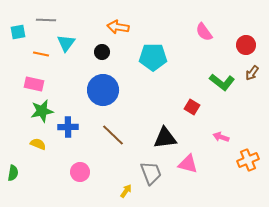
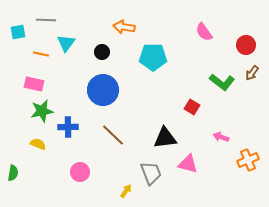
orange arrow: moved 6 px right
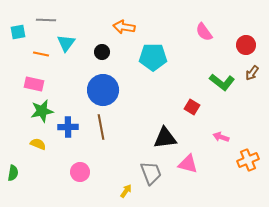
brown line: moved 12 px left, 8 px up; rotated 35 degrees clockwise
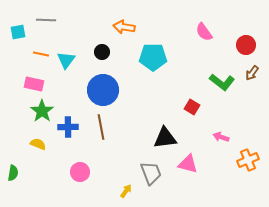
cyan triangle: moved 17 px down
green star: rotated 25 degrees counterclockwise
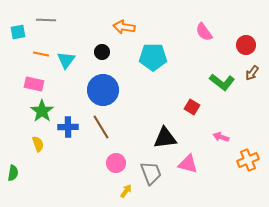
brown line: rotated 20 degrees counterclockwise
yellow semicircle: rotated 49 degrees clockwise
pink circle: moved 36 px right, 9 px up
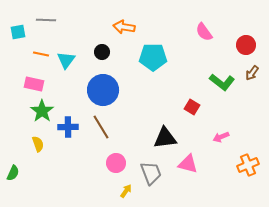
pink arrow: rotated 42 degrees counterclockwise
orange cross: moved 5 px down
green semicircle: rotated 14 degrees clockwise
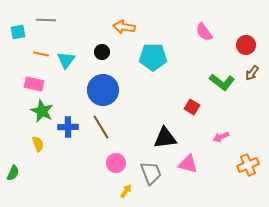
green star: rotated 10 degrees counterclockwise
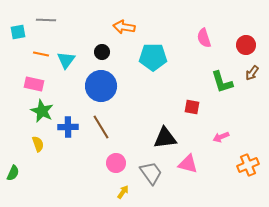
pink semicircle: moved 6 px down; rotated 18 degrees clockwise
green L-shape: rotated 35 degrees clockwise
blue circle: moved 2 px left, 4 px up
red square: rotated 21 degrees counterclockwise
gray trapezoid: rotated 15 degrees counterclockwise
yellow arrow: moved 3 px left, 1 px down
